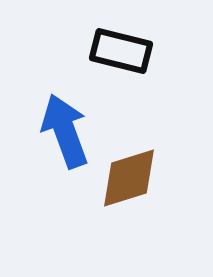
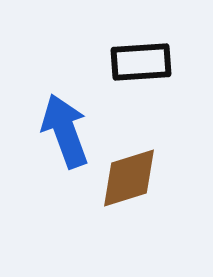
black rectangle: moved 20 px right, 11 px down; rotated 18 degrees counterclockwise
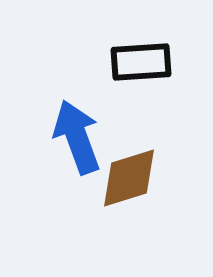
blue arrow: moved 12 px right, 6 px down
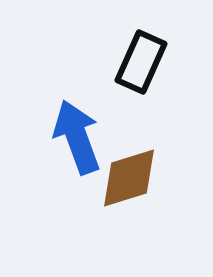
black rectangle: rotated 62 degrees counterclockwise
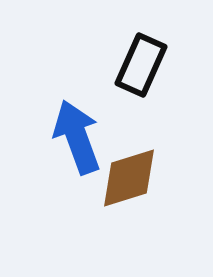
black rectangle: moved 3 px down
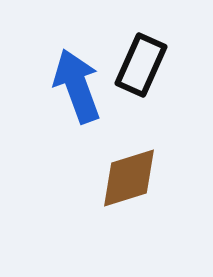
blue arrow: moved 51 px up
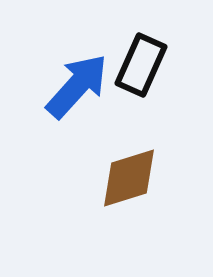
blue arrow: rotated 62 degrees clockwise
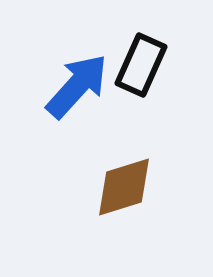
brown diamond: moved 5 px left, 9 px down
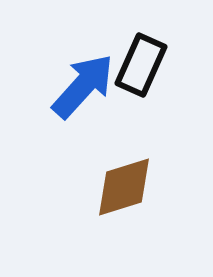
blue arrow: moved 6 px right
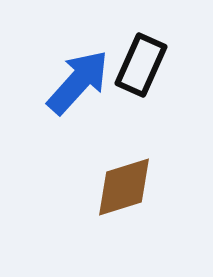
blue arrow: moved 5 px left, 4 px up
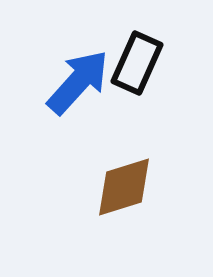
black rectangle: moved 4 px left, 2 px up
